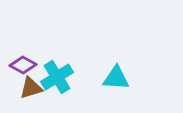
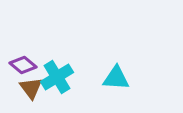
purple diamond: rotated 12 degrees clockwise
brown triangle: rotated 50 degrees counterclockwise
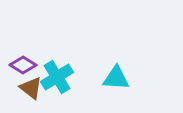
purple diamond: rotated 8 degrees counterclockwise
brown triangle: rotated 15 degrees counterclockwise
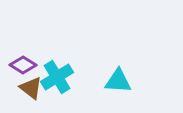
cyan triangle: moved 2 px right, 3 px down
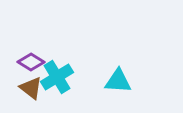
purple diamond: moved 8 px right, 3 px up
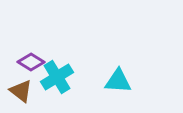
brown triangle: moved 10 px left, 3 px down
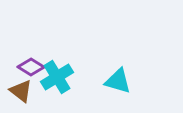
purple diamond: moved 5 px down
cyan triangle: rotated 12 degrees clockwise
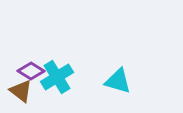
purple diamond: moved 4 px down
